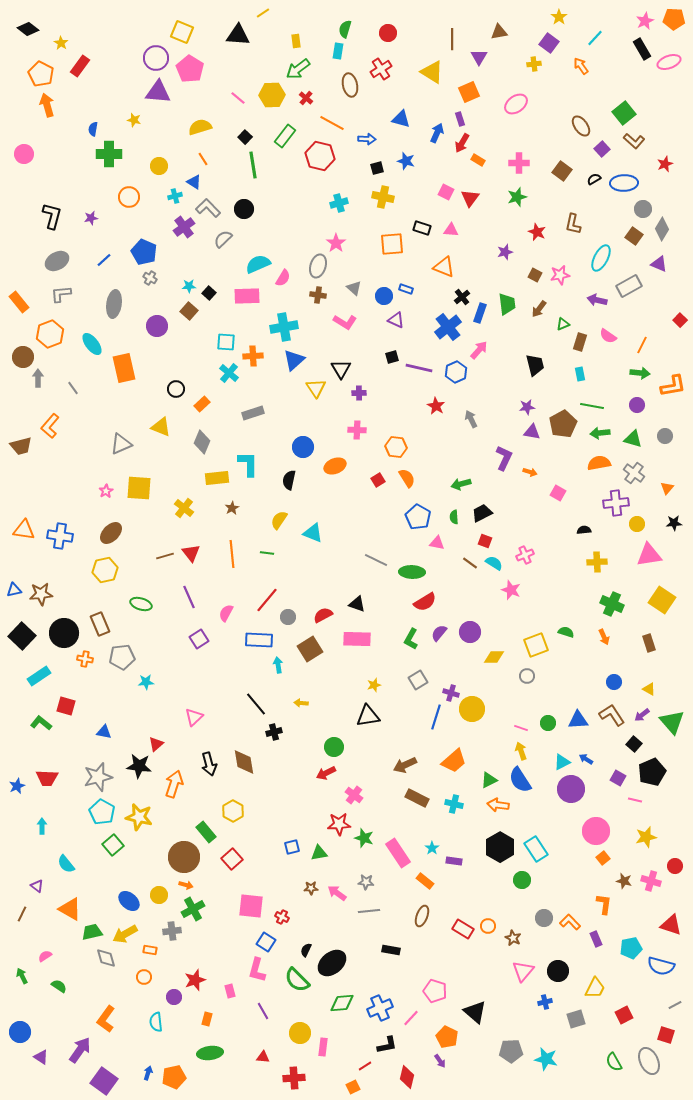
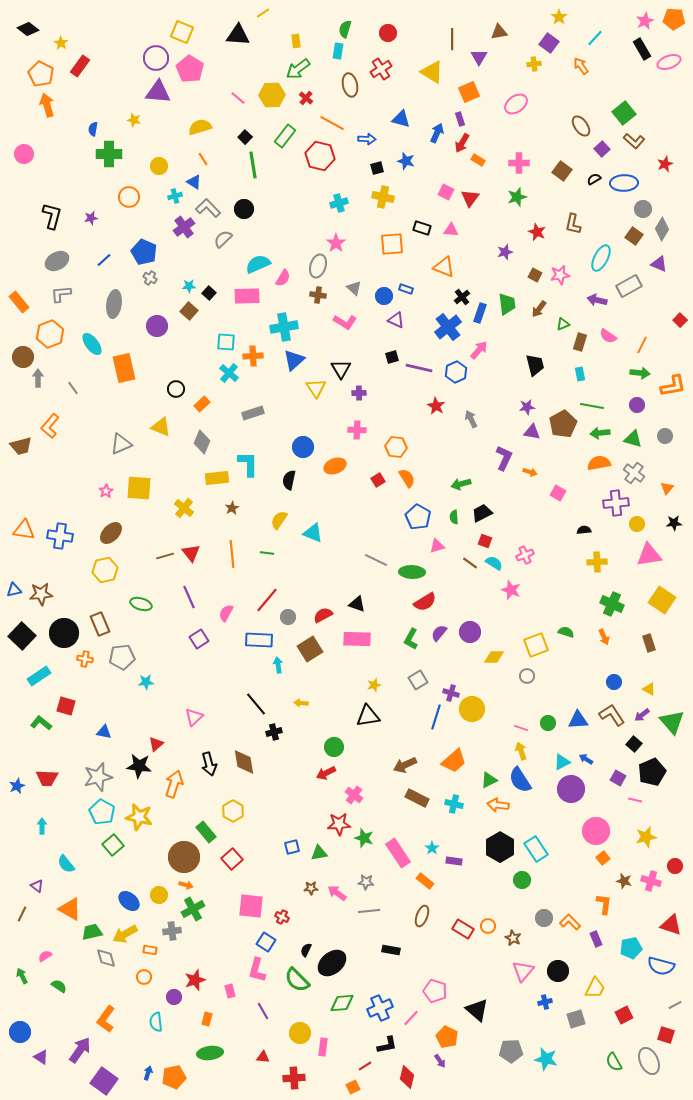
pink triangle at (437, 543): moved 3 px down; rotated 28 degrees counterclockwise
black triangle at (475, 1012): moved 2 px right, 2 px up
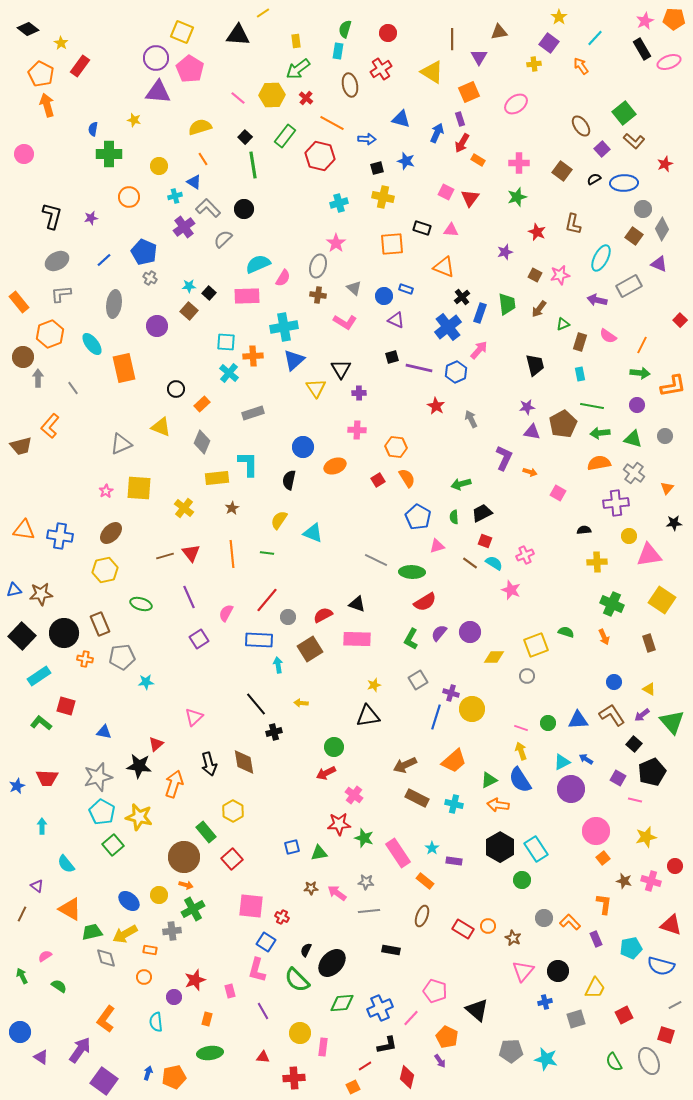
yellow circle at (637, 524): moved 8 px left, 12 px down
black ellipse at (332, 963): rotated 8 degrees counterclockwise
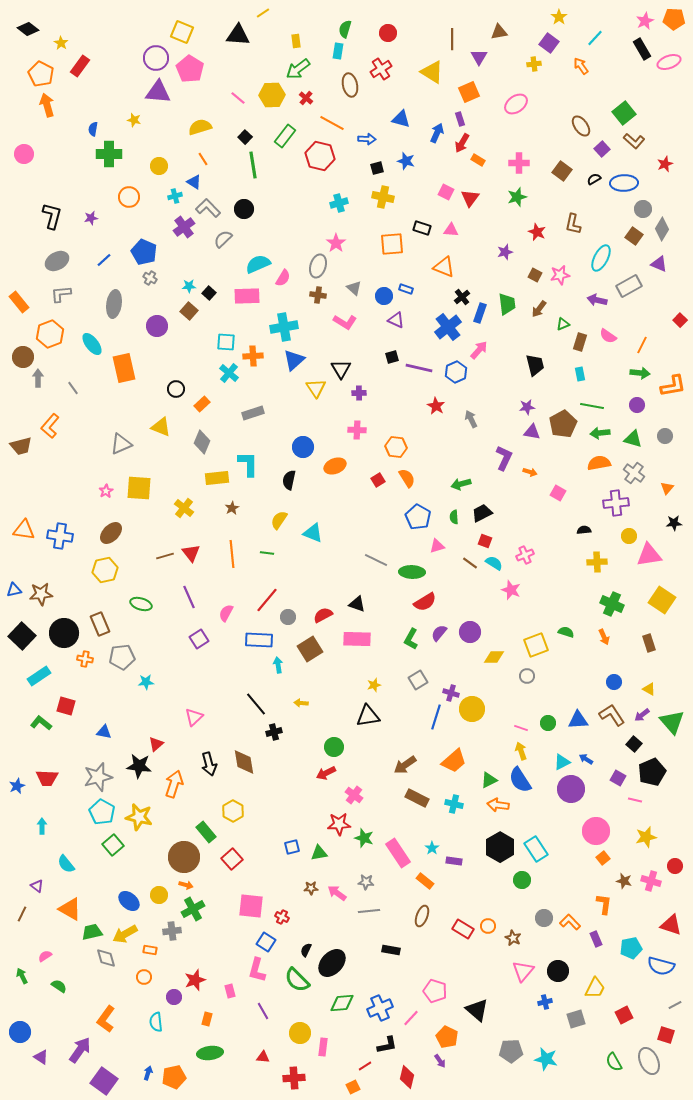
brown arrow at (405, 765): rotated 10 degrees counterclockwise
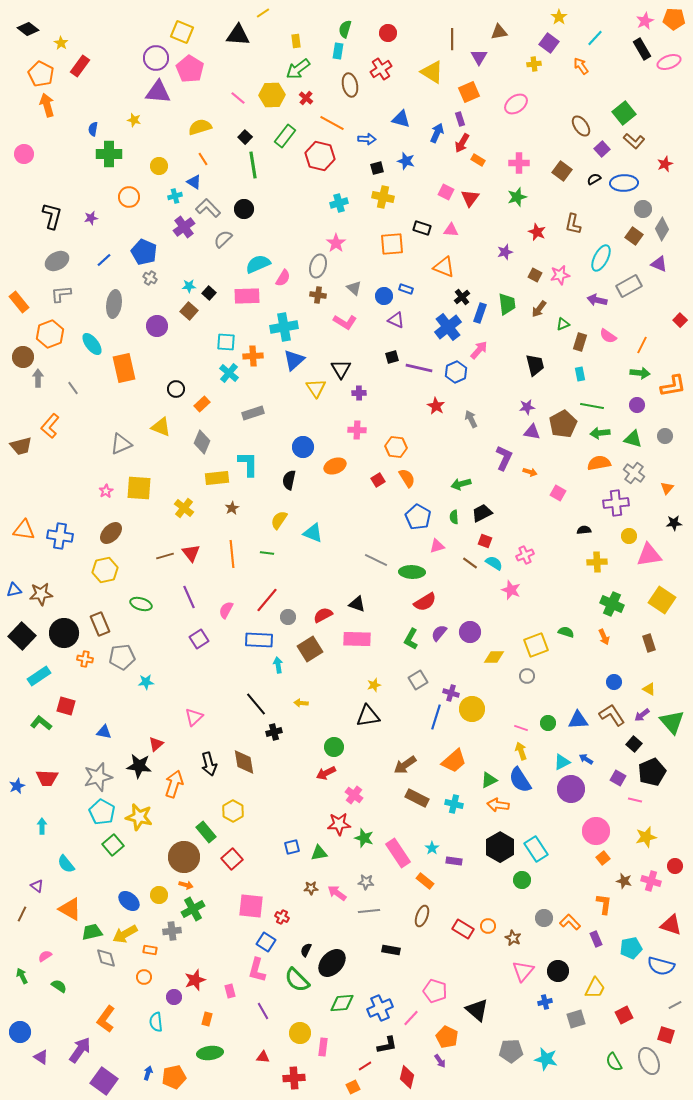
pink semicircle at (226, 613): moved 3 px up
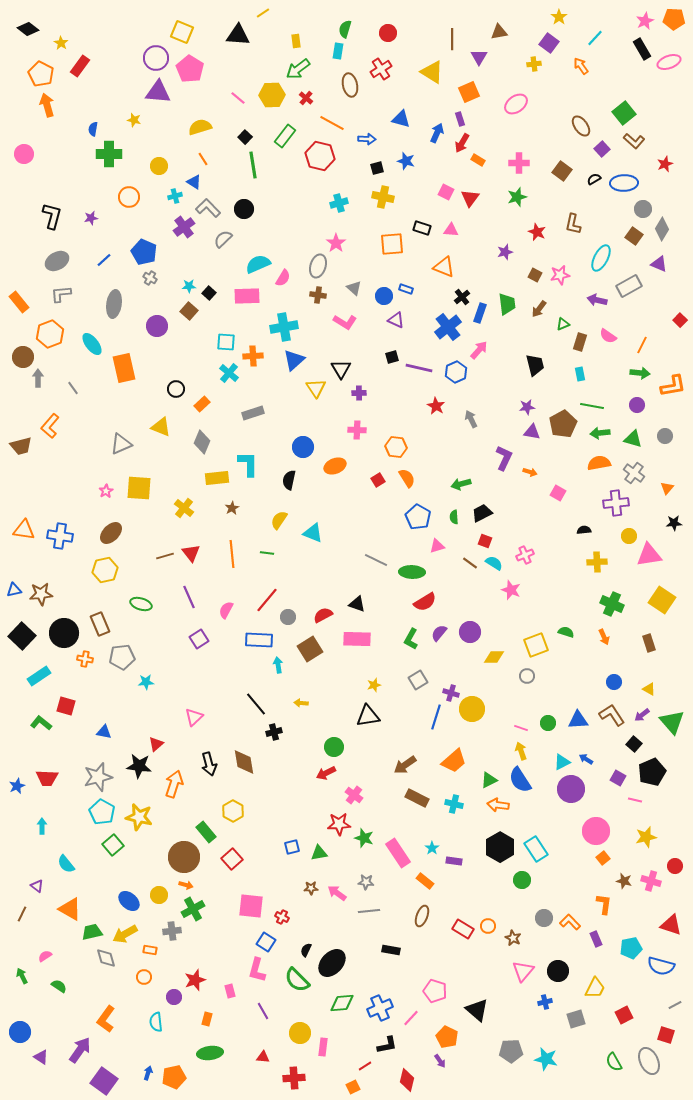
red diamond at (407, 1077): moved 3 px down
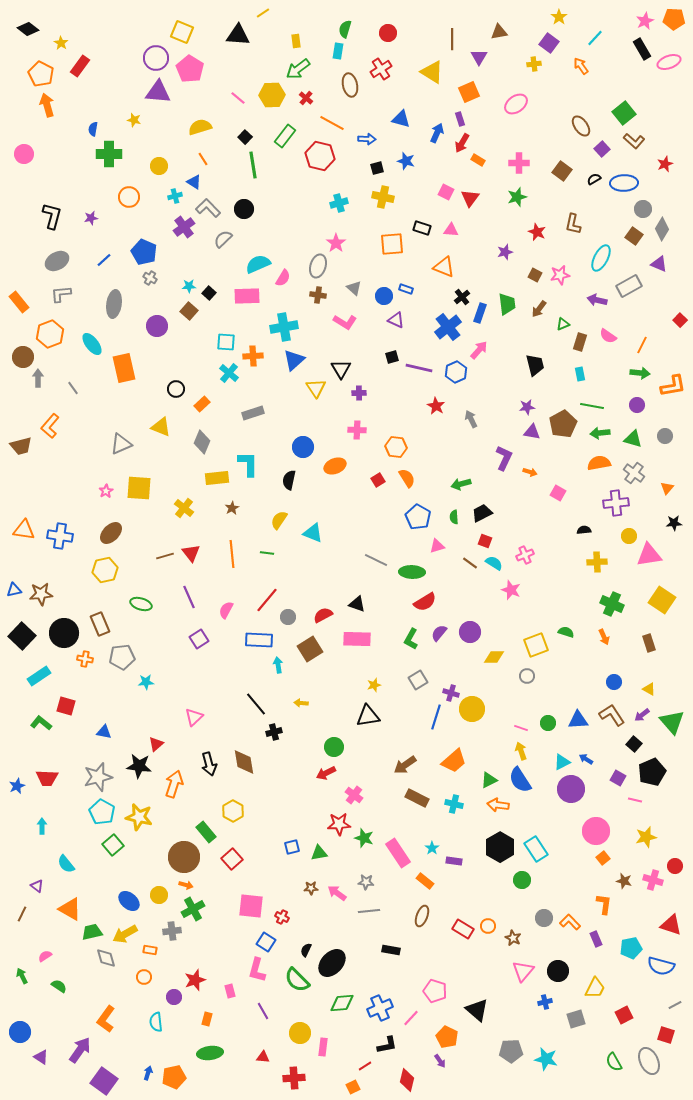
pink cross at (651, 881): moved 2 px right, 1 px up
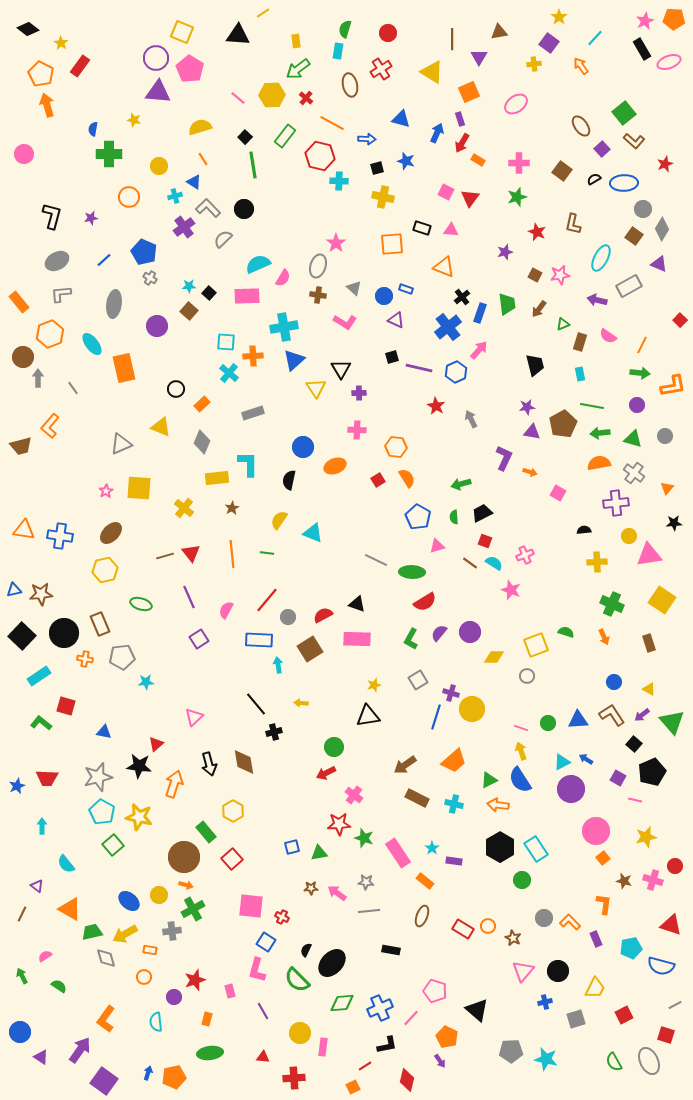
cyan cross at (339, 203): moved 22 px up; rotated 18 degrees clockwise
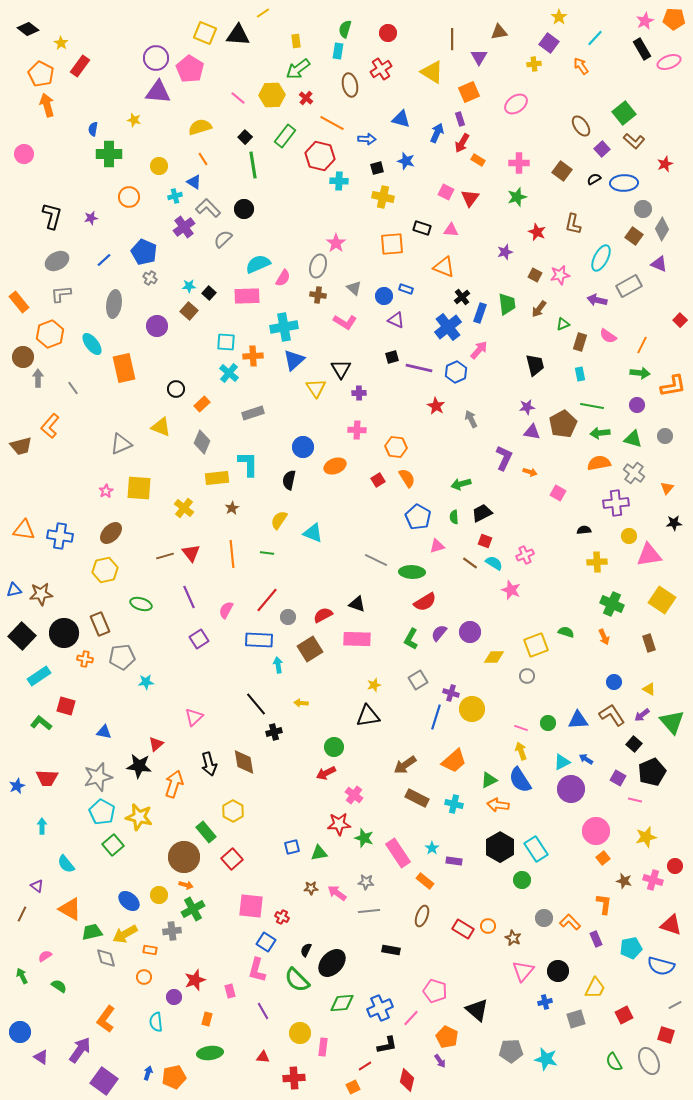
yellow square at (182, 32): moved 23 px right, 1 px down
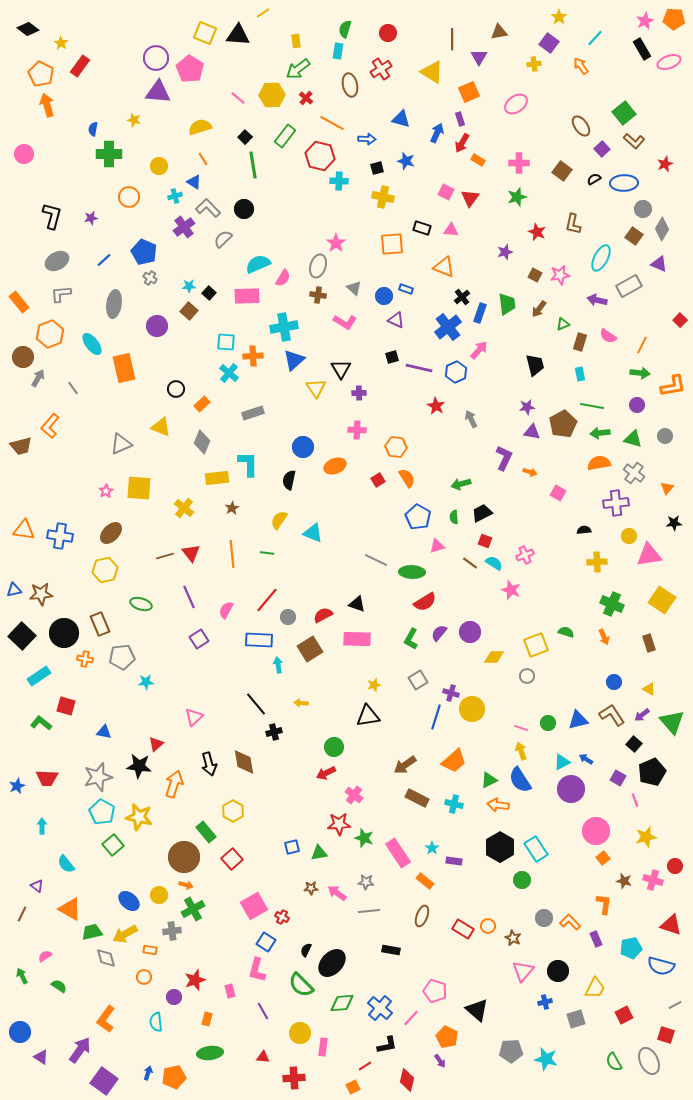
gray arrow at (38, 378): rotated 30 degrees clockwise
blue triangle at (578, 720): rotated 10 degrees counterclockwise
pink line at (635, 800): rotated 56 degrees clockwise
pink square at (251, 906): moved 3 px right; rotated 36 degrees counterclockwise
green semicircle at (297, 980): moved 4 px right, 5 px down
blue cross at (380, 1008): rotated 25 degrees counterclockwise
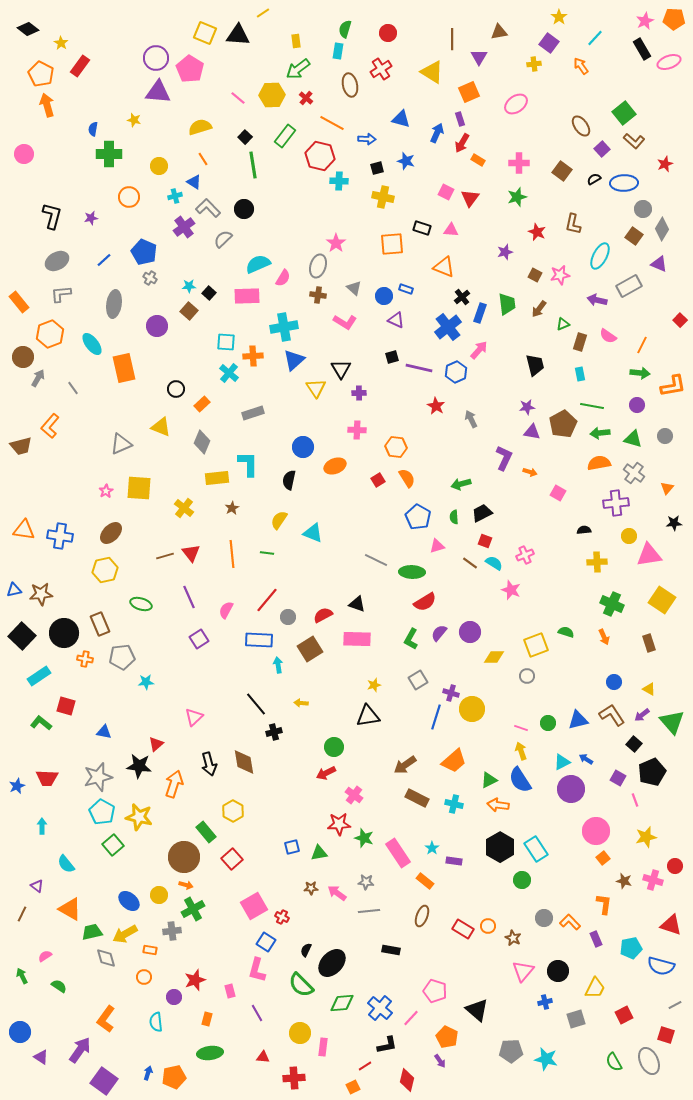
cyan ellipse at (601, 258): moved 1 px left, 2 px up
purple line at (263, 1011): moved 6 px left, 2 px down
